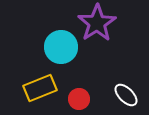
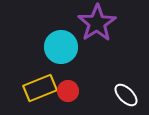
red circle: moved 11 px left, 8 px up
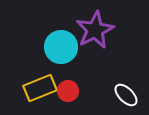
purple star: moved 2 px left, 7 px down; rotated 6 degrees clockwise
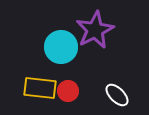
yellow rectangle: rotated 28 degrees clockwise
white ellipse: moved 9 px left
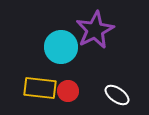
white ellipse: rotated 10 degrees counterclockwise
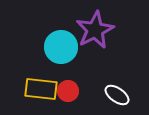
yellow rectangle: moved 1 px right, 1 px down
